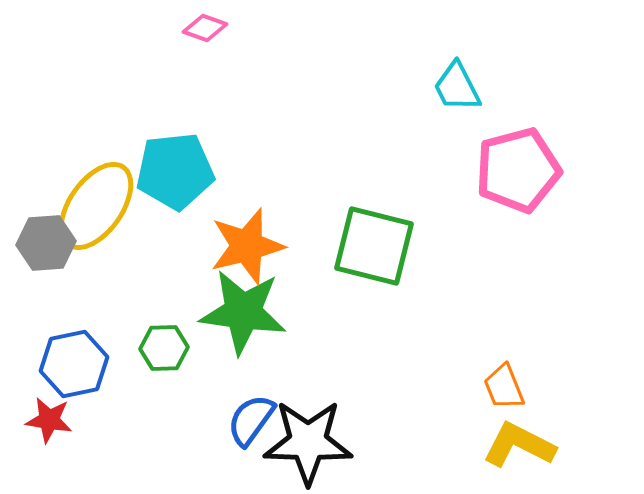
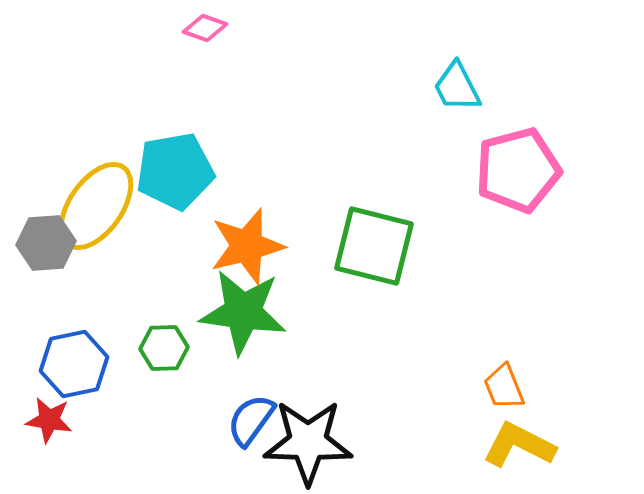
cyan pentagon: rotated 4 degrees counterclockwise
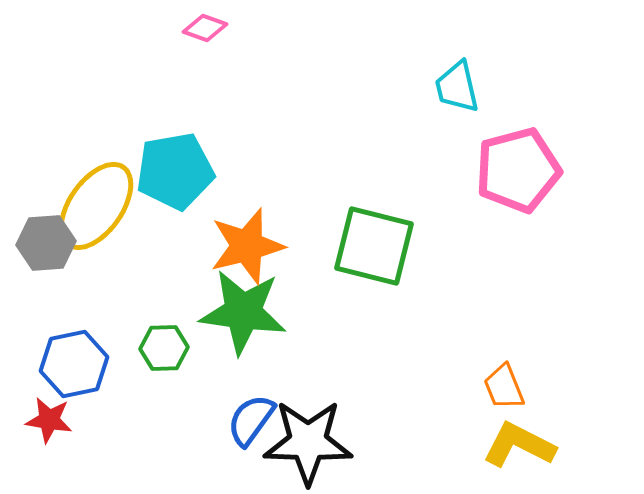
cyan trapezoid: rotated 14 degrees clockwise
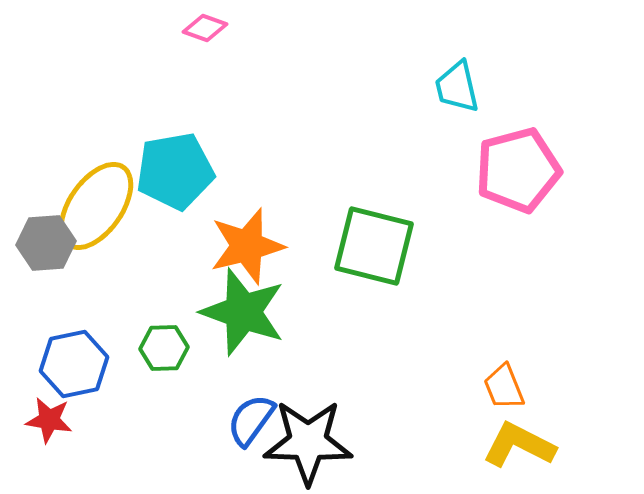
green star: rotated 12 degrees clockwise
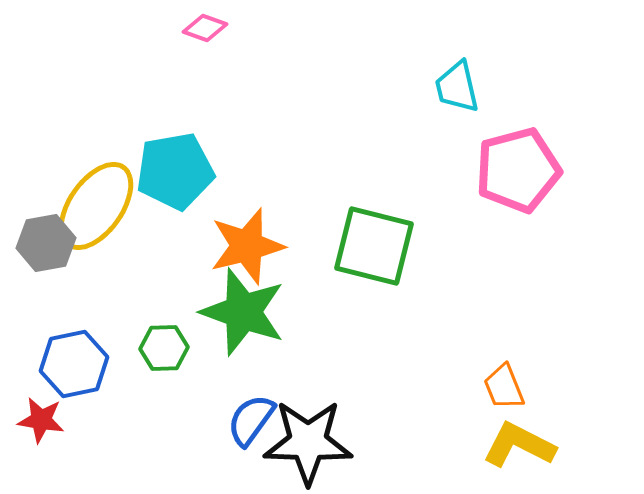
gray hexagon: rotated 6 degrees counterclockwise
red star: moved 8 px left
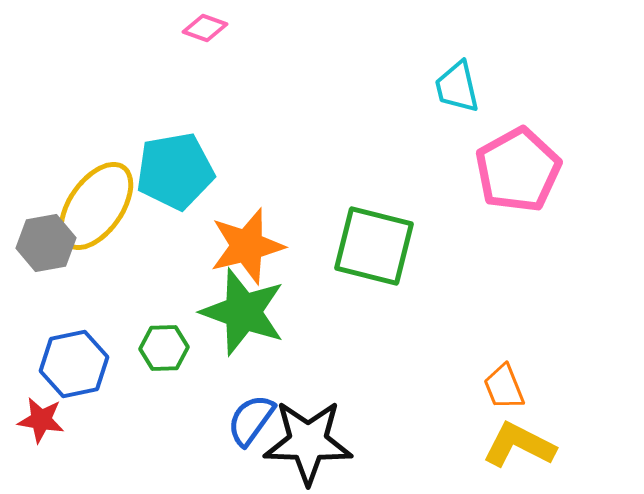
pink pentagon: rotated 14 degrees counterclockwise
